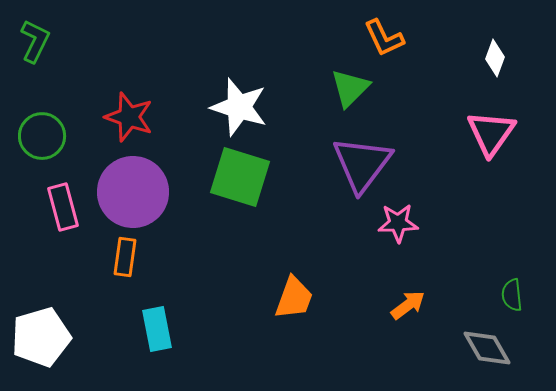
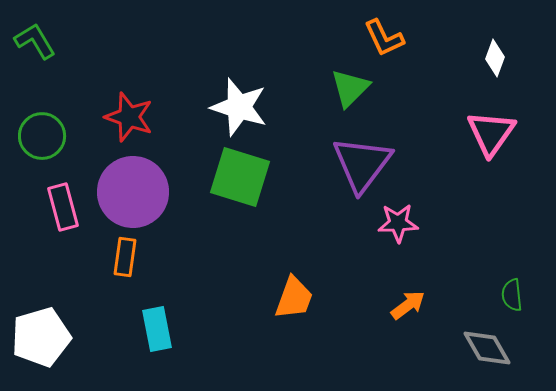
green L-shape: rotated 57 degrees counterclockwise
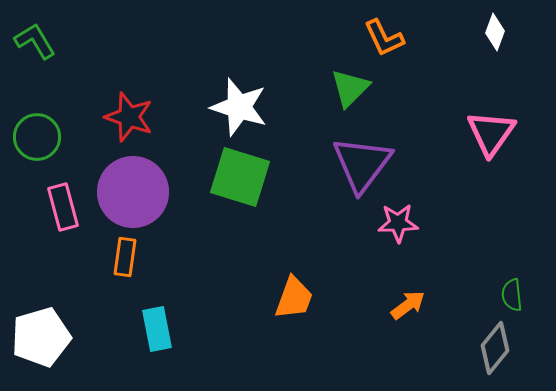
white diamond: moved 26 px up
green circle: moved 5 px left, 1 px down
gray diamond: moved 8 px right; rotated 69 degrees clockwise
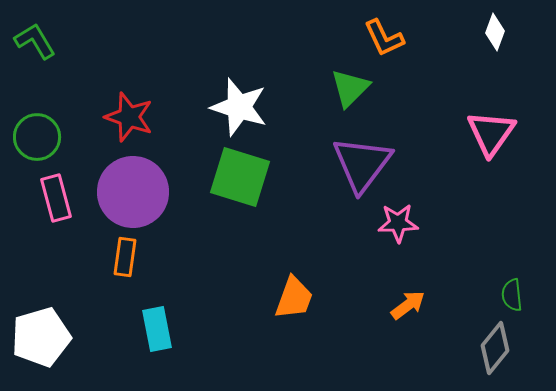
pink rectangle: moved 7 px left, 9 px up
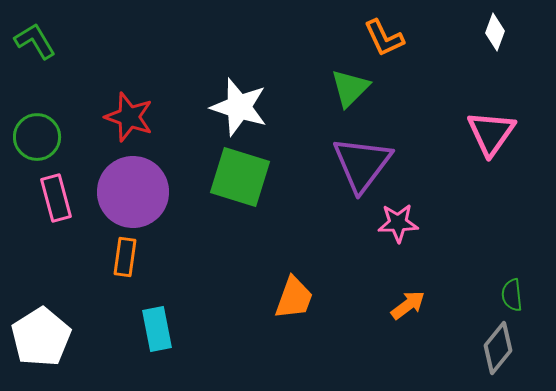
white pentagon: rotated 16 degrees counterclockwise
gray diamond: moved 3 px right
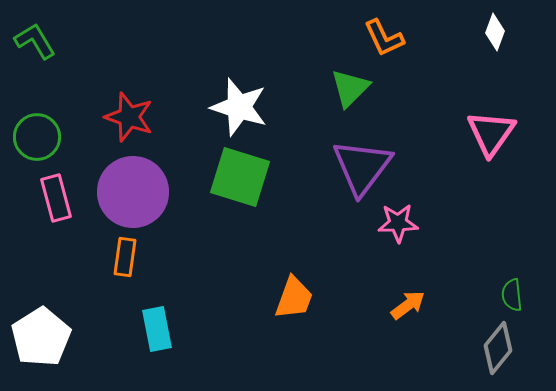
purple triangle: moved 3 px down
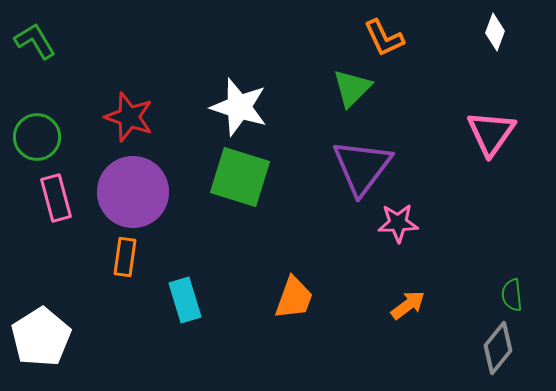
green triangle: moved 2 px right
cyan rectangle: moved 28 px right, 29 px up; rotated 6 degrees counterclockwise
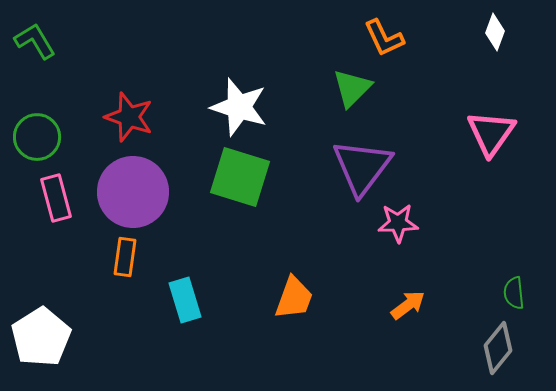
green semicircle: moved 2 px right, 2 px up
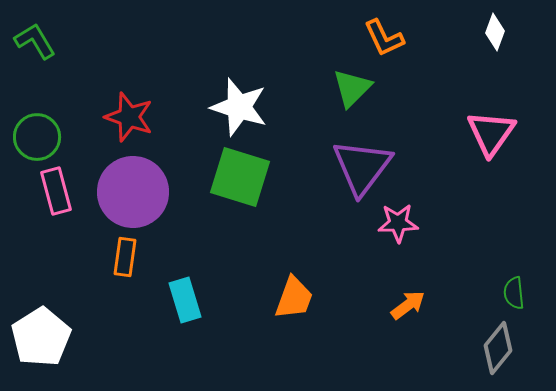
pink rectangle: moved 7 px up
